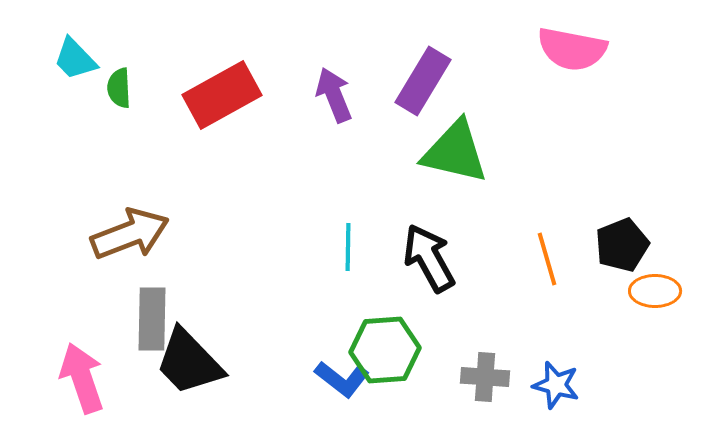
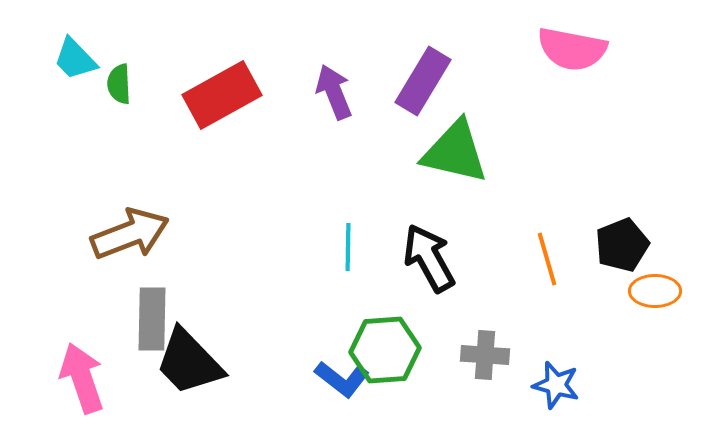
green semicircle: moved 4 px up
purple arrow: moved 3 px up
gray cross: moved 22 px up
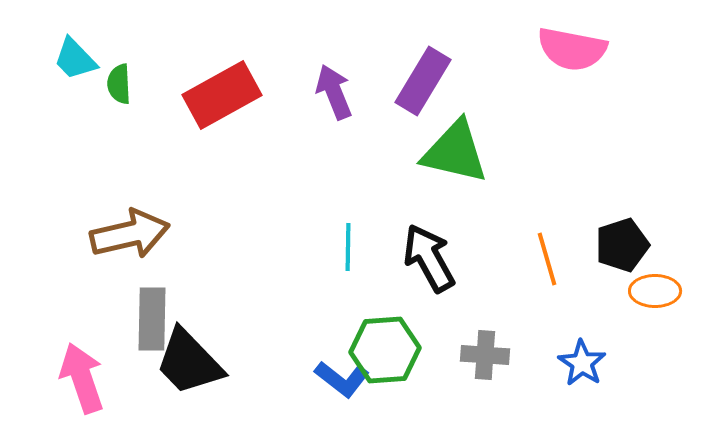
brown arrow: rotated 8 degrees clockwise
black pentagon: rotated 4 degrees clockwise
blue star: moved 26 px right, 22 px up; rotated 18 degrees clockwise
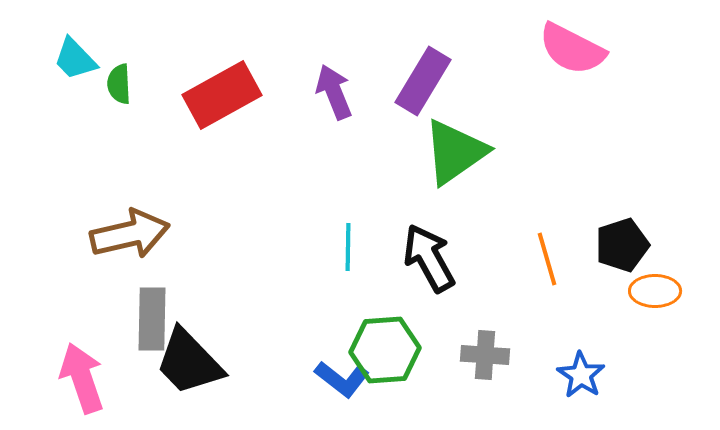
pink semicircle: rotated 16 degrees clockwise
green triangle: rotated 48 degrees counterclockwise
blue star: moved 1 px left, 12 px down
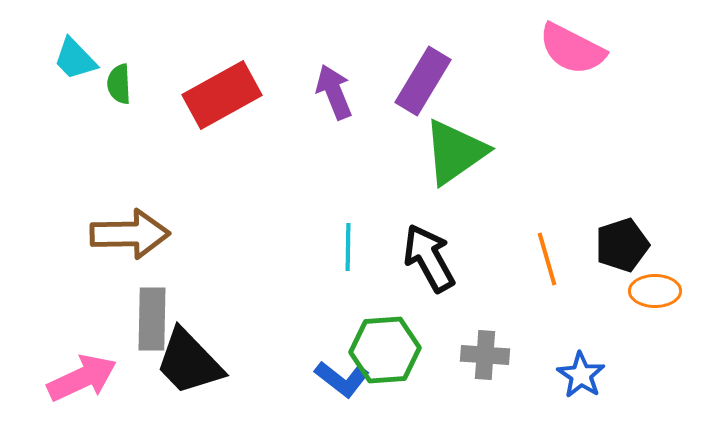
brown arrow: rotated 12 degrees clockwise
pink arrow: rotated 84 degrees clockwise
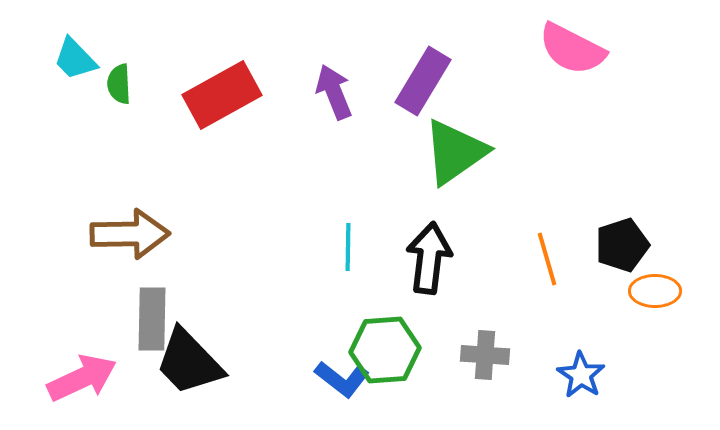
black arrow: rotated 36 degrees clockwise
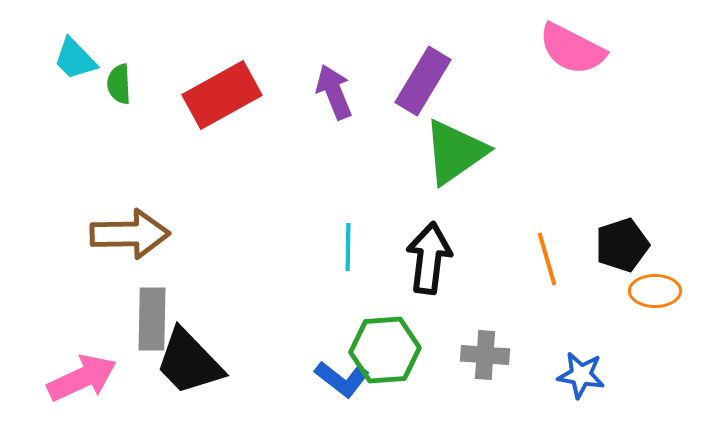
blue star: rotated 24 degrees counterclockwise
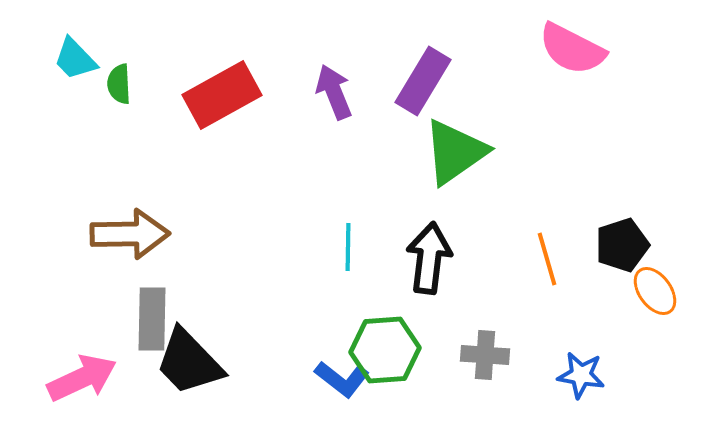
orange ellipse: rotated 54 degrees clockwise
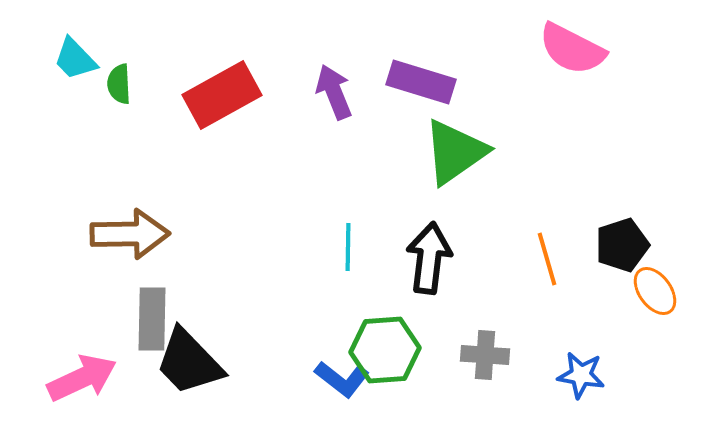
purple rectangle: moved 2 px left, 1 px down; rotated 76 degrees clockwise
